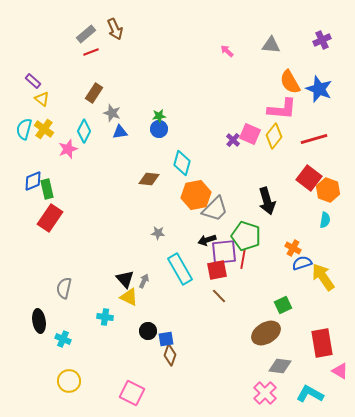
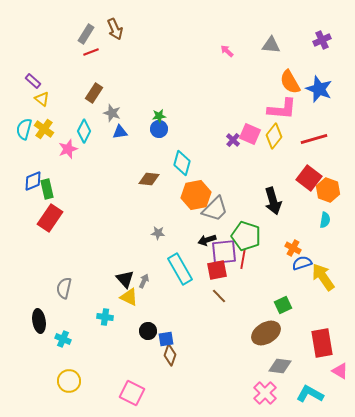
gray rectangle at (86, 34): rotated 18 degrees counterclockwise
black arrow at (267, 201): moved 6 px right
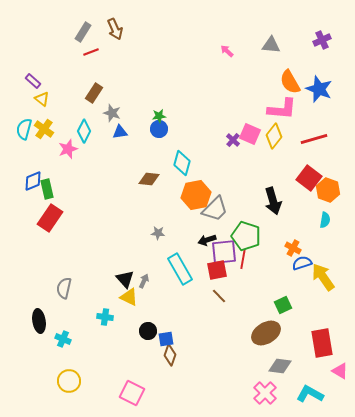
gray rectangle at (86, 34): moved 3 px left, 2 px up
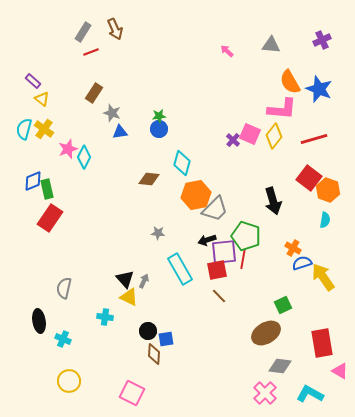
cyan diamond at (84, 131): moved 26 px down
brown diamond at (170, 355): moved 16 px left, 1 px up; rotated 15 degrees counterclockwise
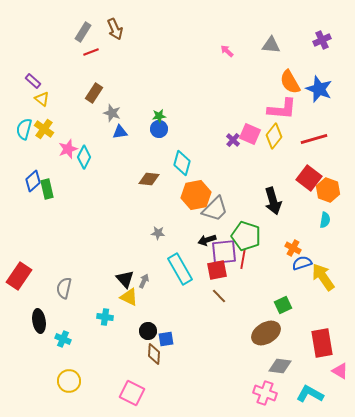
blue diamond at (33, 181): rotated 20 degrees counterclockwise
red rectangle at (50, 218): moved 31 px left, 58 px down
pink cross at (265, 393): rotated 25 degrees counterclockwise
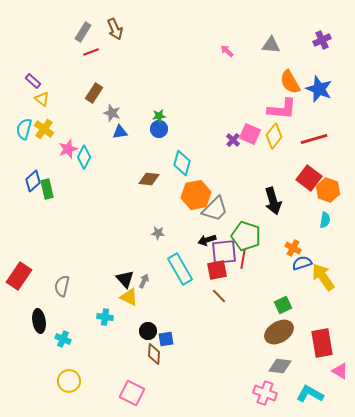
gray semicircle at (64, 288): moved 2 px left, 2 px up
brown ellipse at (266, 333): moved 13 px right, 1 px up
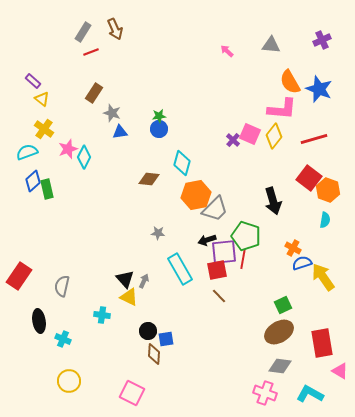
cyan semicircle at (24, 129): moved 3 px right, 23 px down; rotated 55 degrees clockwise
cyan cross at (105, 317): moved 3 px left, 2 px up
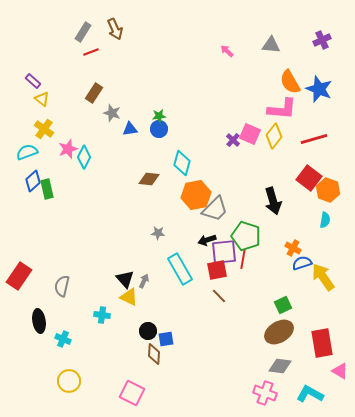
blue triangle at (120, 132): moved 10 px right, 3 px up
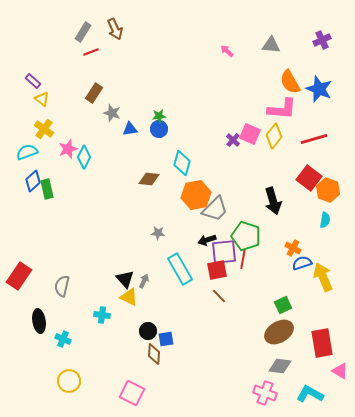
yellow arrow at (323, 277): rotated 12 degrees clockwise
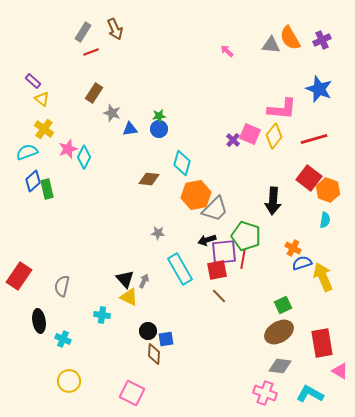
orange semicircle at (290, 82): moved 44 px up
black arrow at (273, 201): rotated 20 degrees clockwise
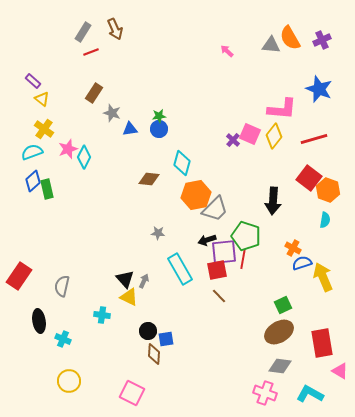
cyan semicircle at (27, 152): moved 5 px right
